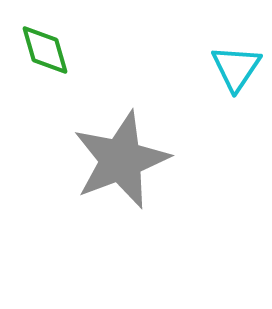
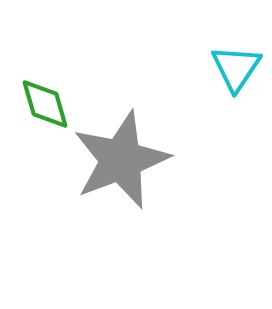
green diamond: moved 54 px down
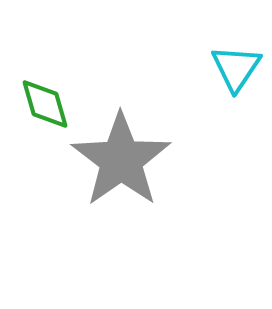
gray star: rotated 14 degrees counterclockwise
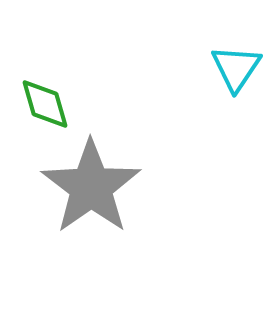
gray star: moved 30 px left, 27 px down
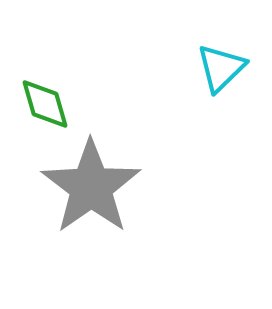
cyan triangle: moved 15 px left; rotated 12 degrees clockwise
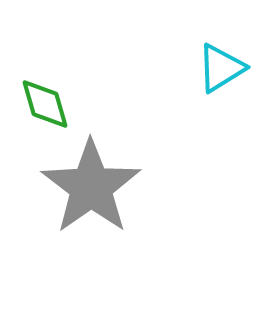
cyan triangle: rotated 12 degrees clockwise
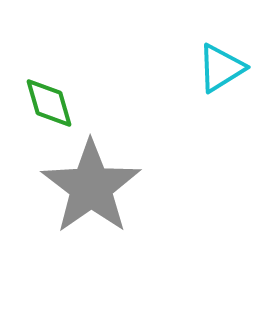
green diamond: moved 4 px right, 1 px up
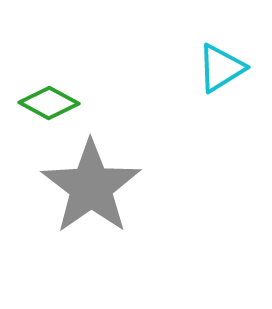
green diamond: rotated 46 degrees counterclockwise
